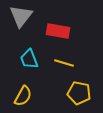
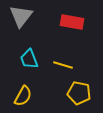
red rectangle: moved 14 px right, 9 px up
yellow line: moved 1 px left, 2 px down
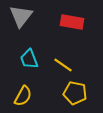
yellow line: rotated 18 degrees clockwise
yellow pentagon: moved 4 px left
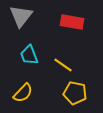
cyan trapezoid: moved 4 px up
yellow semicircle: moved 3 px up; rotated 15 degrees clockwise
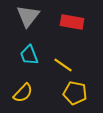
gray triangle: moved 7 px right
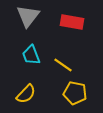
cyan trapezoid: moved 2 px right
yellow semicircle: moved 3 px right, 1 px down
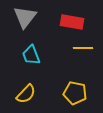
gray triangle: moved 3 px left, 1 px down
yellow line: moved 20 px right, 17 px up; rotated 36 degrees counterclockwise
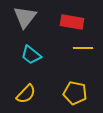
cyan trapezoid: rotated 30 degrees counterclockwise
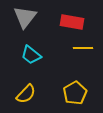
yellow pentagon: rotated 30 degrees clockwise
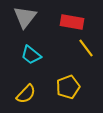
yellow line: moved 3 px right; rotated 54 degrees clockwise
yellow pentagon: moved 7 px left, 6 px up; rotated 10 degrees clockwise
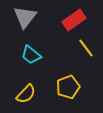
red rectangle: moved 2 px right, 2 px up; rotated 45 degrees counterclockwise
